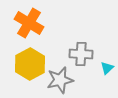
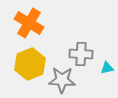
yellow hexagon: rotated 8 degrees clockwise
cyan triangle: rotated 32 degrees clockwise
gray star: moved 2 px right; rotated 16 degrees clockwise
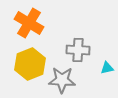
gray cross: moved 3 px left, 4 px up
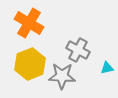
gray cross: rotated 25 degrees clockwise
gray star: moved 4 px up
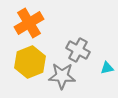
orange cross: rotated 28 degrees clockwise
yellow hexagon: moved 2 px up
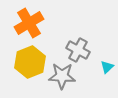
cyan triangle: moved 1 px up; rotated 32 degrees counterclockwise
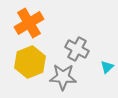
gray cross: moved 1 px left, 1 px up
gray star: moved 1 px right, 1 px down
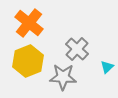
orange cross: rotated 20 degrees counterclockwise
gray cross: rotated 15 degrees clockwise
yellow hexagon: moved 2 px left, 1 px up
